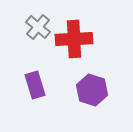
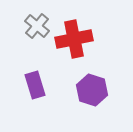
gray cross: moved 1 px left, 1 px up
red cross: rotated 9 degrees counterclockwise
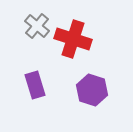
red cross: moved 1 px left; rotated 30 degrees clockwise
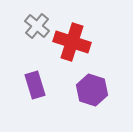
red cross: moved 1 px left, 3 px down
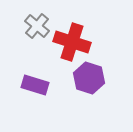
purple rectangle: rotated 56 degrees counterclockwise
purple hexagon: moved 3 px left, 12 px up
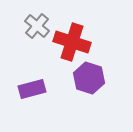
purple rectangle: moved 3 px left, 4 px down; rotated 32 degrees counterclockwise
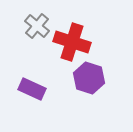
purple rectangle: rotated 40 degrees clockwise
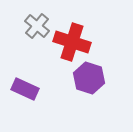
purple rectangle: moved 7 px left
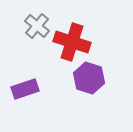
purple rectangle: rotated 44 degrees counterclockwise
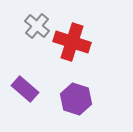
purple hexagon: moved 13 px left, 21 px down
purple rectangle: rotated 60 degrees clockwise
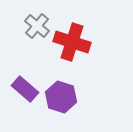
purple hexagon: moved 15 px left, 2 px up
